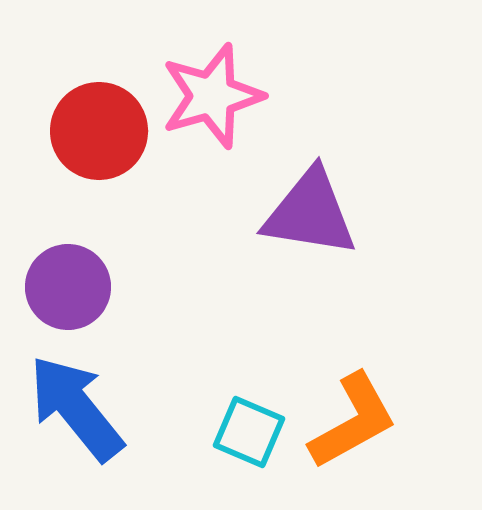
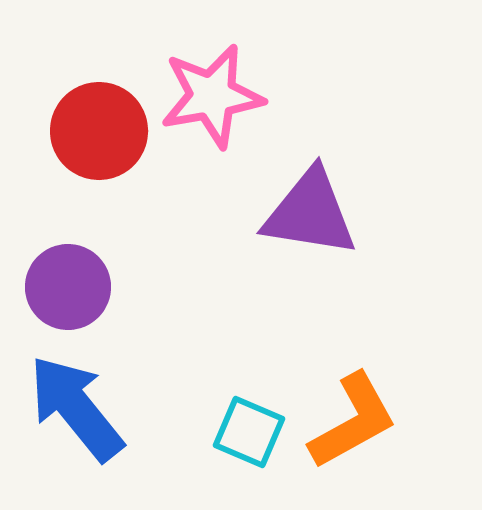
pink star: rotated 6 degrees clockwise
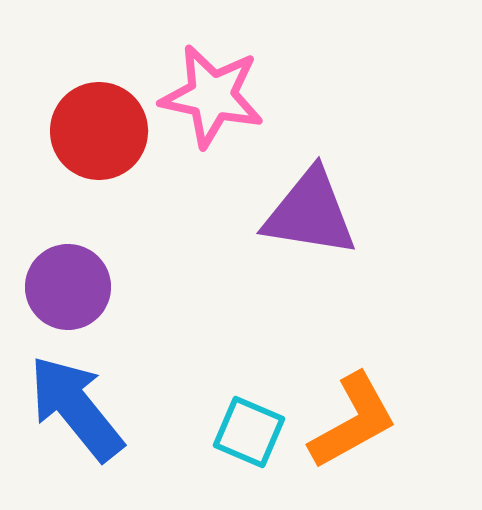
pink star: rotated 22 degrees clockwise
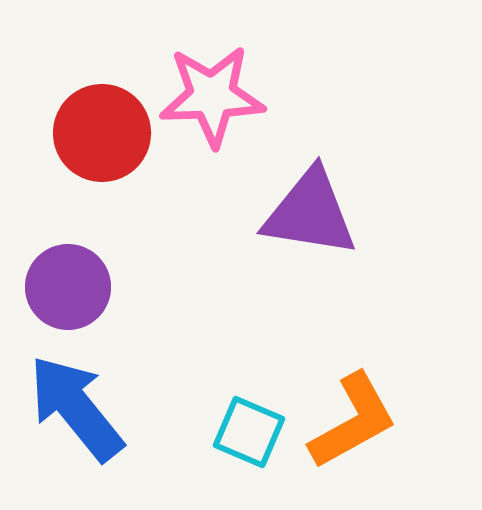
pink star: rotated 14 degrees counterclockwise
red circle: moved 3 px right, 2 px down
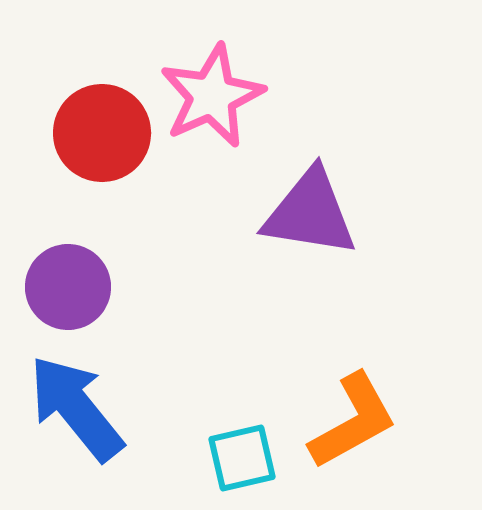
pink star: rotated 22 degrees counterclockwise
cyan square: moved 7 px left, 26 px down; rotated 36 degrees counterclockwise
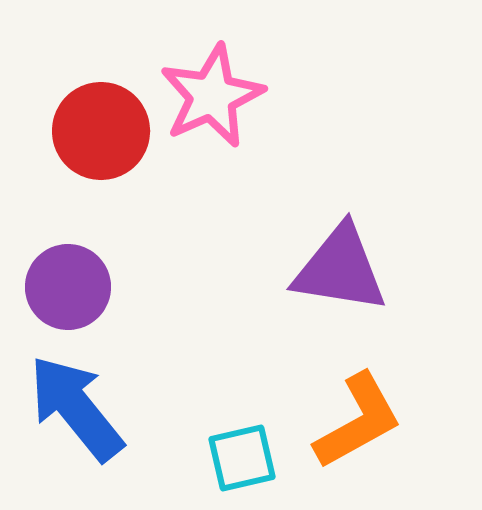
red circle: moved 1 px left, 2 px up
purple triangle: moved 30 px right, 56 px down
orange L-shape: moved 5 px right
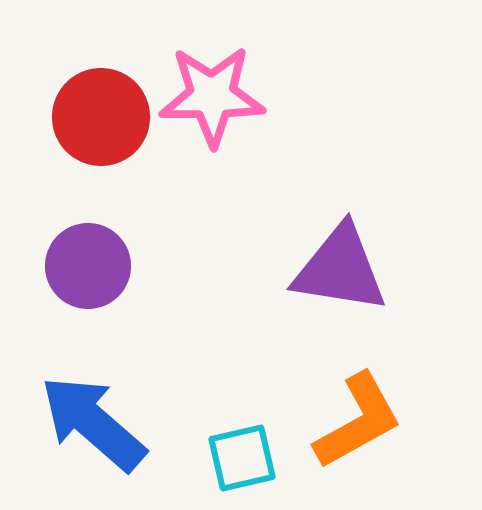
pink star: rotated 24 degrees clockwise
red circle: moved 14 px up
purple circle: moved 20 px right, 21 px up
blue arrow: moved 17 px right, 15 px down; rotated 10 degrees counterclockwise
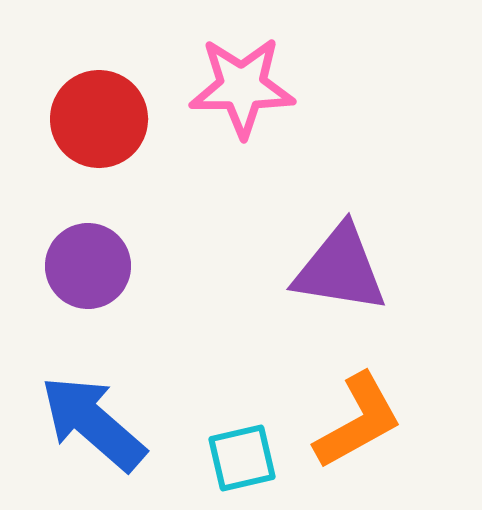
pink star: moved 30 px right, 9 px up
red circle: moved 2 px left, 2 px down
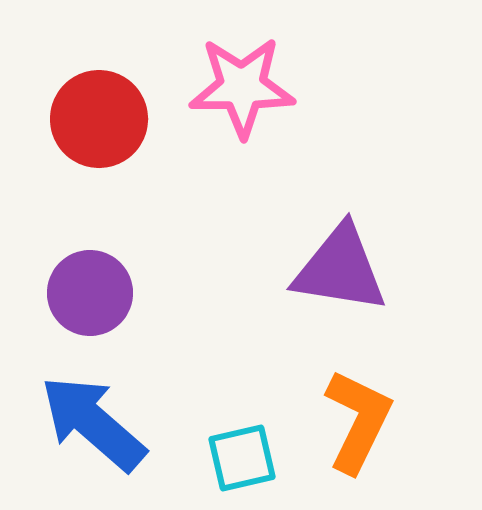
purple circle: moved 2 px right, 27 px down
orange L-shape: rotated 35 degrees counterclockwise
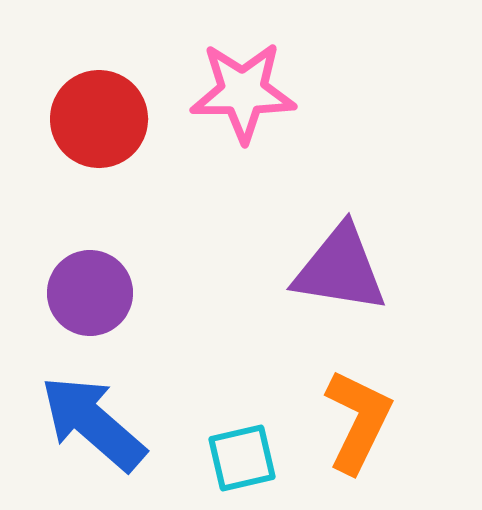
pink star: moved 1 px right, 5 px down
